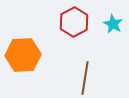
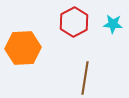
cyan star: rotated 24 degrees counterclockwise
orange hexagon: moved 7 px up
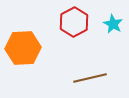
cyan star: rotated 24 degrees clockwise
brown line: moved 5 px right; rotated 68 degrees clockwise
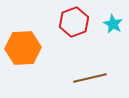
red hexagon: rotated 8 degrees clockwise
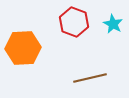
red hexagon: rotated 20 degrees counterclockwise
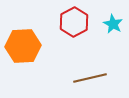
red hexagon: rotated 12 degrees clockwise
orange hexagon: moved 2 px up
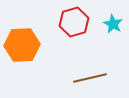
red hexagon: rotated 12 degrees clockwise
orange hexagon: moved 1 px left, 1 px up
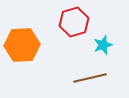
cyan star: moved 10 px left, 21 px down; rotated 24 degrees clockwise
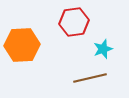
red hexagon: rotated 8 degrees clockwise
cyan star: moved 4 px down
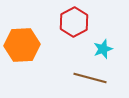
red hexagon: rotated 20 degrees counterclockwise
brown line: rotated 28 degrees clockwise
